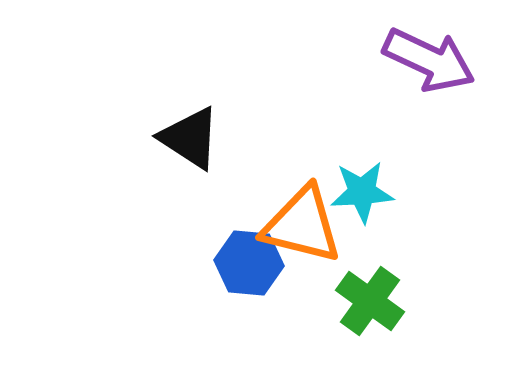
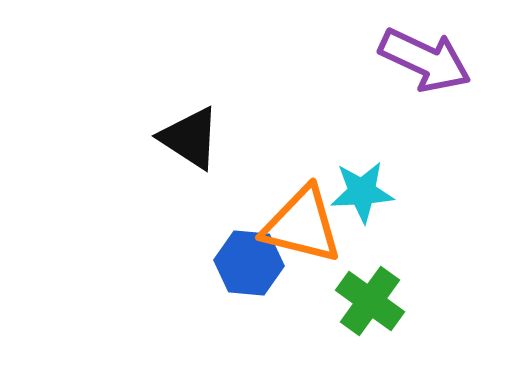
purple arrow: moved 4 px left
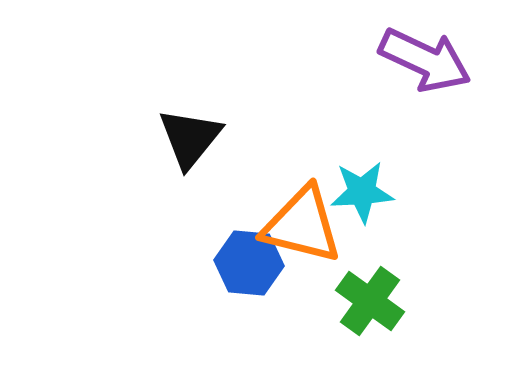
black triangle: rotated 36 degrees clockwise
